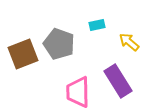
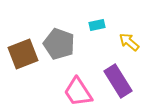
pink trapezoid: rotated 32 degrees counterclockwise
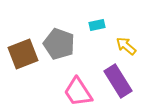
yellow arrow: moved 3 px left, 4 px down
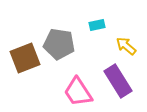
gray pentagon: rotated 12 degrees counterclockwise
brown square: moved 2 px right, 4 px down
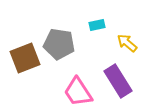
yellow arrow: moved 1 px right, 3 px up
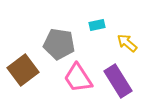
brown square: moved 2 px left, 12 px down; rotated 16 degrees counterclockwise
pink trapezoid: moved 14 px up
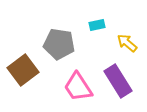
pink trapezoid: moved 9 px down
